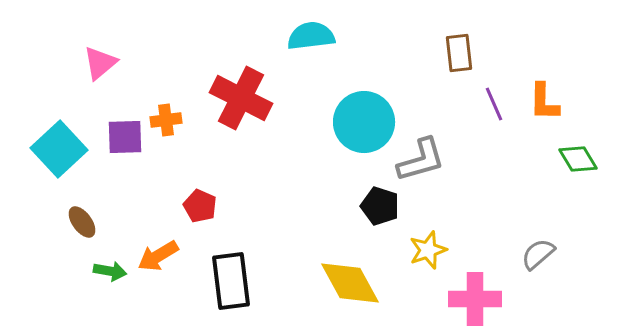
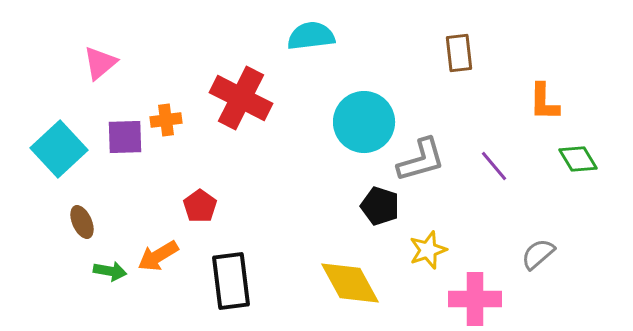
purple line: moved 62 px down; rotated 16 degrees counterclockwise
red pentagon: rotated 12 degrees clockwise
brown ellipse: rotated 12 degrees clockwise
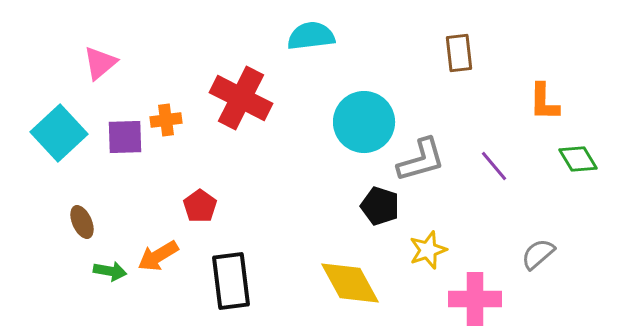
cyan square: moved 16 px up
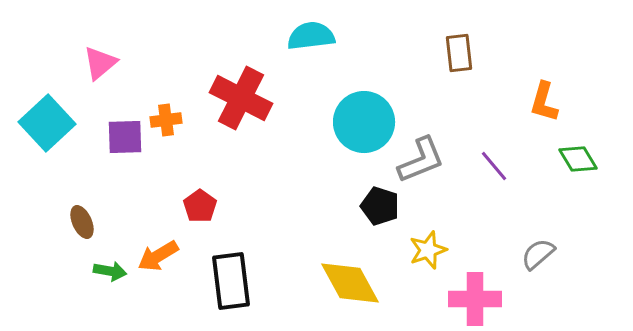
orange L-shape: rotated 15 degrees clockwise
cyan square: moved 12 px left, 10 px up
gray L-shape: rotated 6 degrees counterclockwise
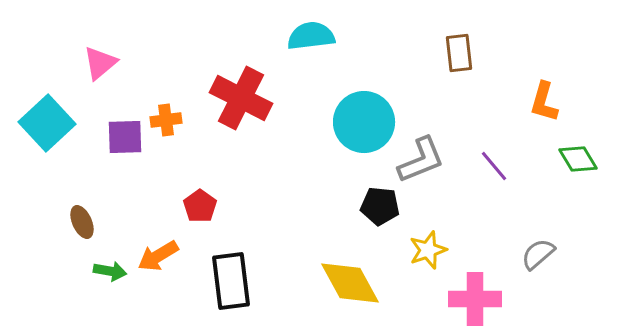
black pentagon: rotated 12 degrees counterclockwise
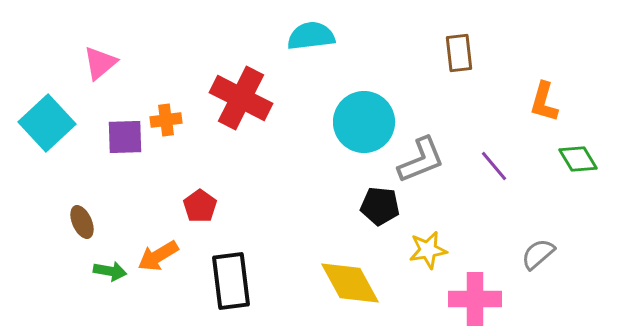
yellow star: rotated 9 degrees clockwise
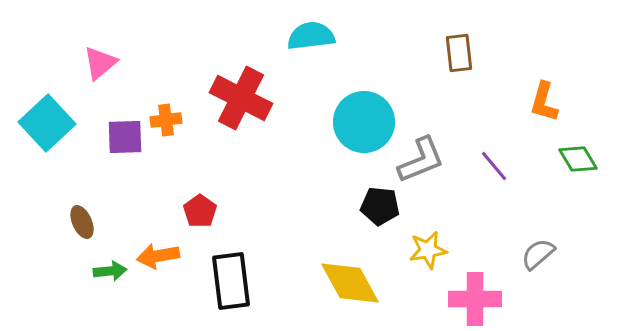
red pentagon: moved 5 px down
orange arrow: rotated 21 degrees clockwise
green arrow: rotated 16 degrees counterclockwise
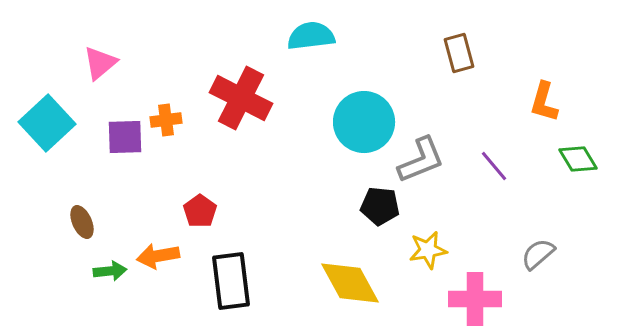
brown rectangle: rotated 9 degrees counterclockwise
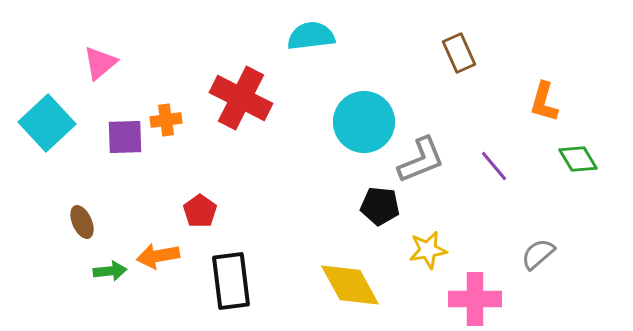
brown rectangle: rotated 9 degrees counterclockwise
yellow diamond: moved 2 px down
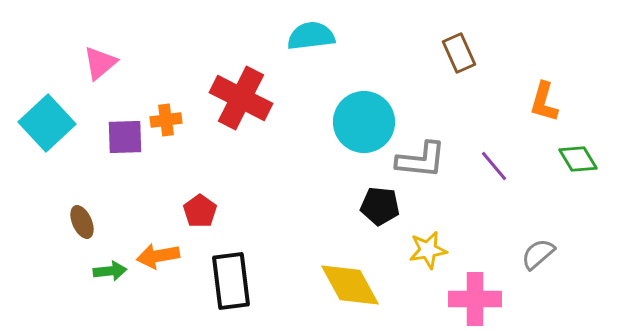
gray L-shape: rotated 28 degrees clockwise
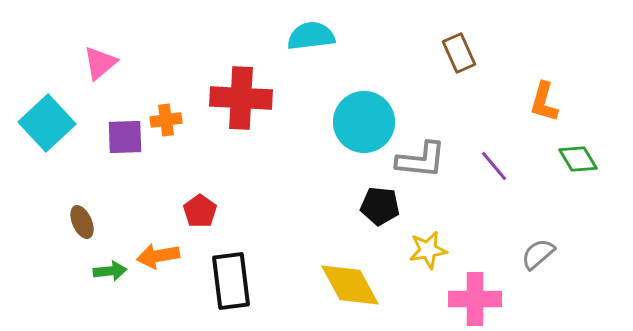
red cross: rotated 24 degrees counterclockwise
